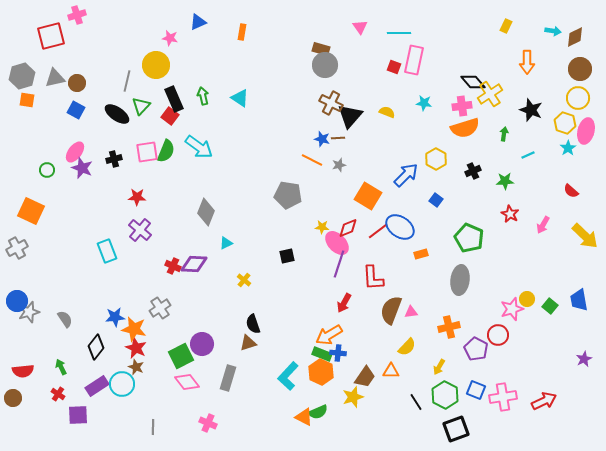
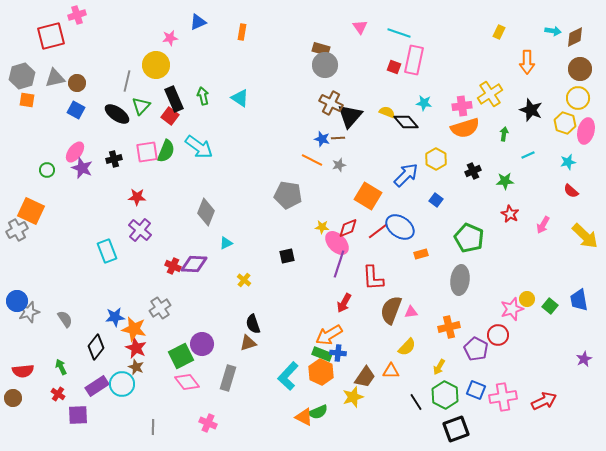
yellow rectangle at (506, 26): moved 7 px left, 6 px down
cyan line at (399, 33): rotated 20 degrees clockwise
pink star at (170, 38): rotated 21 degrees counterclockwise
black diamond at (473, 82): moved 67 px left, 40 px down
cyan star at (568, 148): moved 14 px down; rotated 21 degrees clockwise
gray cross at (17, 248): moved 18 px up
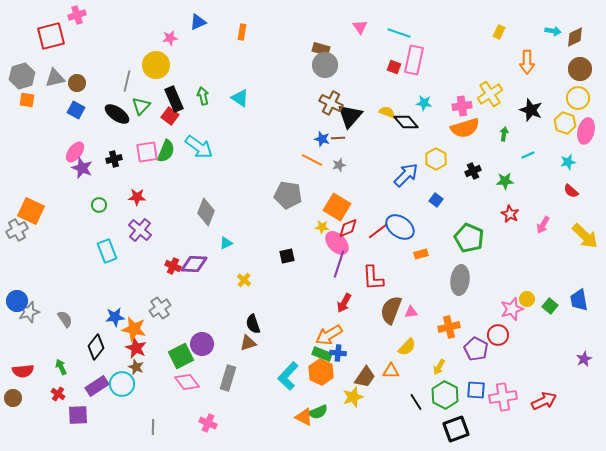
green circle at (47, 170): moved 52 px right, 35 px down
orange square at (368, 196): moved 31 px left, 11 px down
blue square at (476, 390): rotated 18 degrees counterclockwise
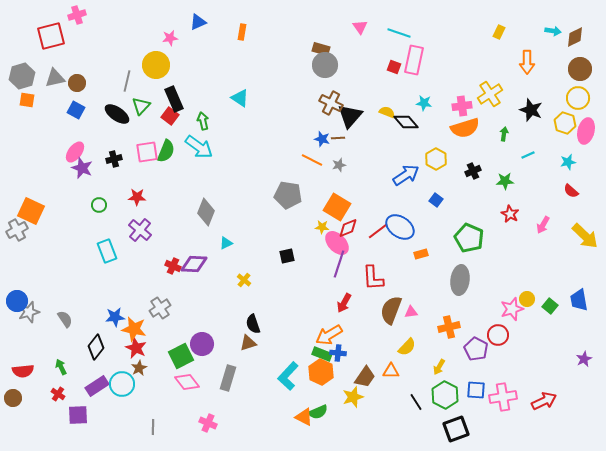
green arrow at (203, 96): moved 25 px down
blue arrow at (406, 175): rotated 12 degrees clockwise
brown star at (136, 367): moved 3 px right, 1 px down; rotated 21 degrees clockwise
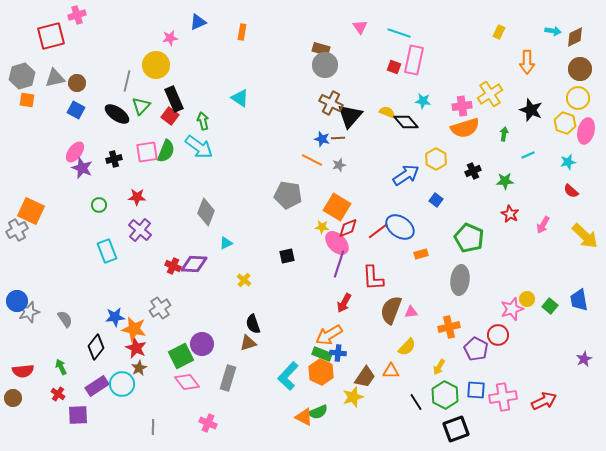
cyan star at (424, 103): moved 1 px left, 2 px up
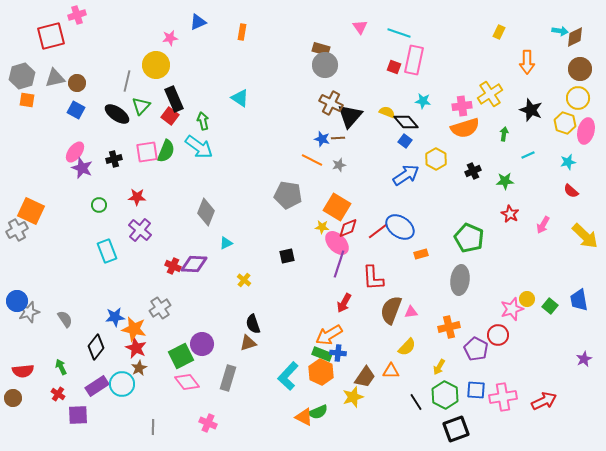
cyan arrow at (553, 31): moved 7 px right
blue square at (436, 200): moved 31 px left, 59 px up
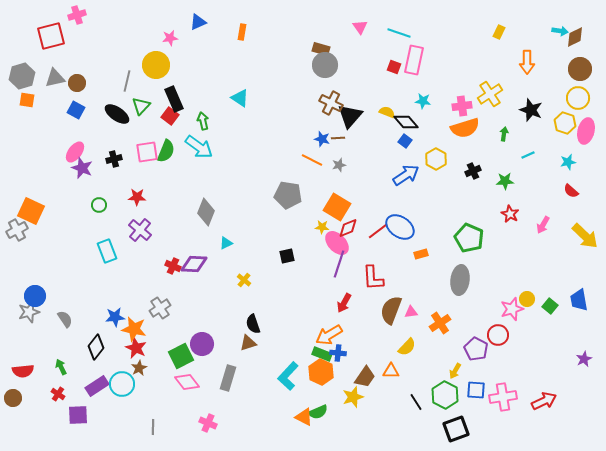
blue circle at (17, 301): moved 18 px right, 5 px up
orange cross at (449, 327): moved 9 px left, 4 px up; rotated 20 degrees counterclockwise
yellow arrow at (439, 367): moved 16 px right, 4 px down
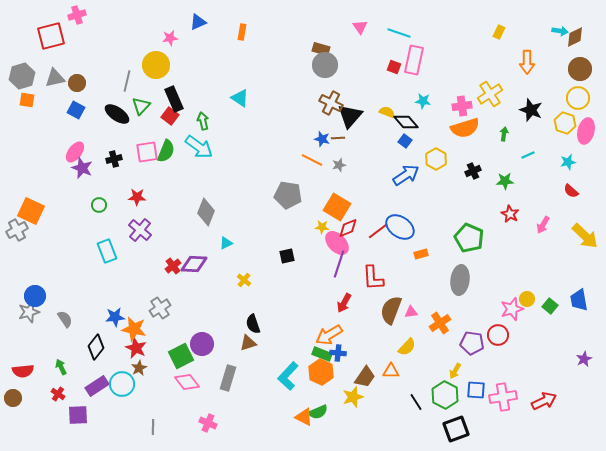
red cross at (173, 266): rotated 28 degrees clockwise
purple pentagon at (476, 349): moved 4 px left, 6 px up; rotated 20 degrees counterclockwise
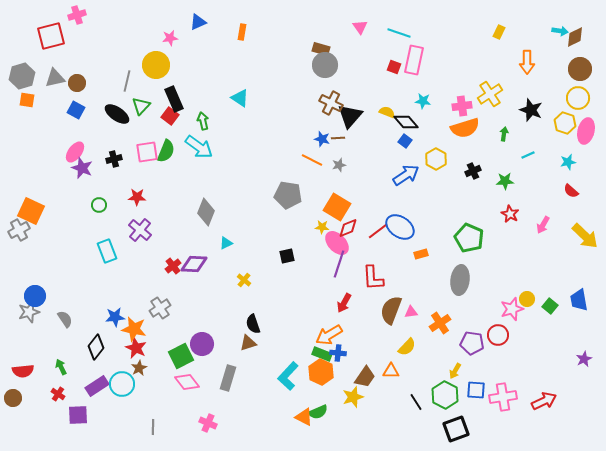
gray cross at (17, 230): moved 2 px right
